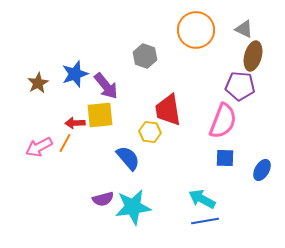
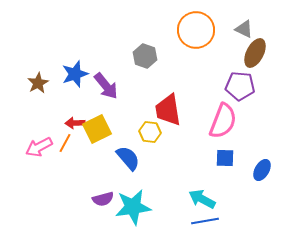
brown ellipse: moved 2 px right, 3 px up; rotated 12 degrees clockwise
yellow square: moved 3 px left, 14 px down; rotated 20 degrees counterclockwise
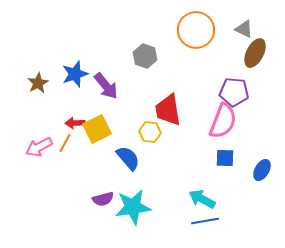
purple pentagon: moved 6 px left, 6 px down
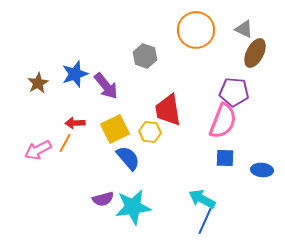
yellow square: moved 18 px right
pink arrow: moved 1 px left, 3 px down
blue ellipse: rotated 65 degrees clockwise
blue line: rotated 56 degrees counterclockwise
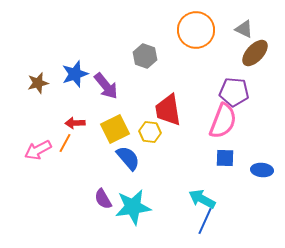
brown ellipse: rotated 16 degrees clockwise
brown star: rotated 15 degrees clockwise
purple semicircle: rotated 75 degrees clockwise
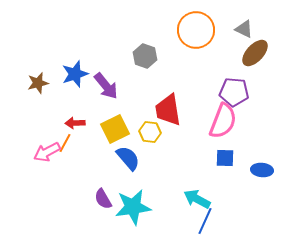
pink arrow: moved 9 px right, 2 px down
cyan arrow: moved 5 px left
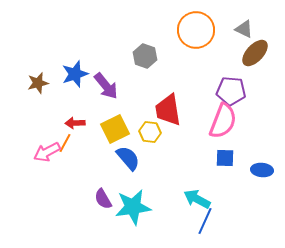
purple pentagon: moved 3 px left, 1 px up
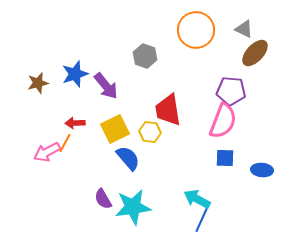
blue line: moved 3 px left, 2 px up
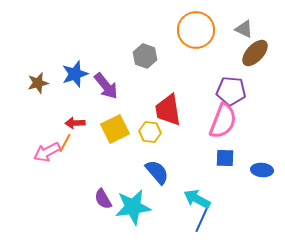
blue semicircle: moved 29 px right, 14 px down
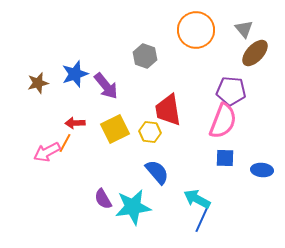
gray triangle: rotated 24 degrees clockwise
